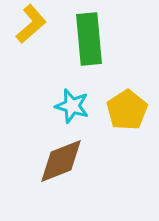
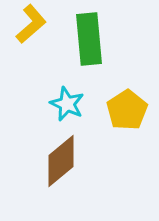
cyan star: moved 5 px left, 2 px up; rotated 8 degrees clockwise
brown diamond: rotated 18 degrees counterclockwise
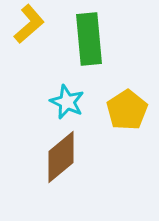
yellow L-shape: moved 2 px left
cyan star: moved 2 px up
brown diamond: moved 4 px up
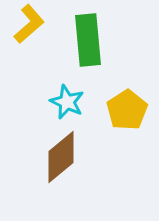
green rectangle: moved 1 px left, 1 px down
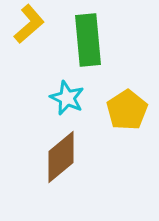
cyan star: moved 4 px up
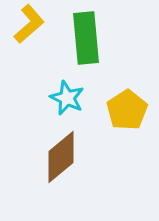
green rectangle: moved 2 px left, 2 px up
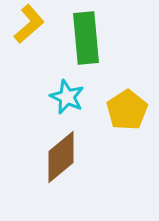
cyan star: moved 1 px up
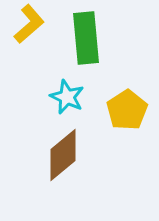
brown diamond: moved 2 px right, 2 px up
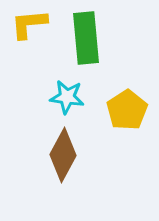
yellow L-shape: rotated 144 degrees counterclockwise
cyan star: rotated 16 degrees counterclockwise
brown diamond: rotated 22 degrees counterclockwise
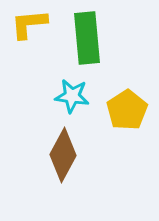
green rectangle: moved 1 px right
cyan star: moved 5 px right, 1 px up
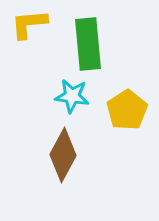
green rectangle: moved 1 px right, 6 px down
